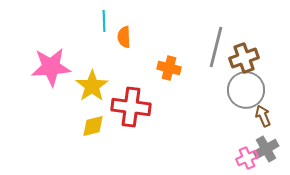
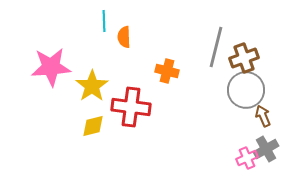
orange cross: moved 2 px left, 3 px down
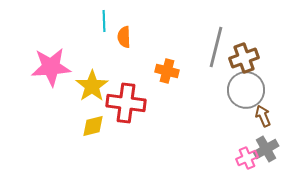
red cross: moved 5 px left, 4 px up
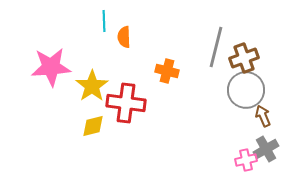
pink cross: moved 1 px left, 2 px down; rotated 10 degrees clockwise
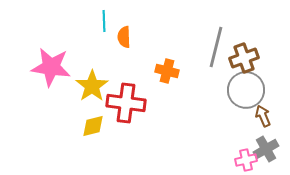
pink star: rotated 12 degrees clockwise
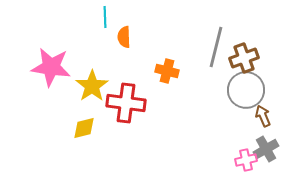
cyan line: moved 1 px right, 4 px up
yellow diamond: moved 9 px left, 2 px down
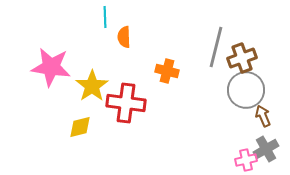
brown cross: moved 2 px left
yellow diamond: moved 4 px left, 1 px up
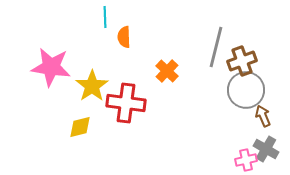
brown cross: moved 3 px down
orange cross: rotated 30 degrees clockwise
gray cross: rotated 30 degrees counterclockwise
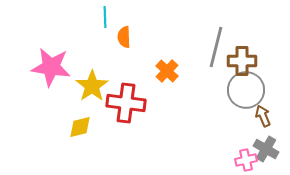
brown cross: rotated 20 degrees clockwise
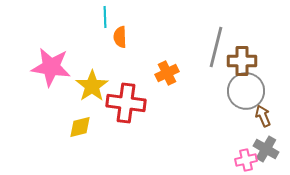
orange semicircle: moved 4 px left
orange cross: moved 2 px down; rotated 20 degrees clockwise
gray circle: moved 1 px down
